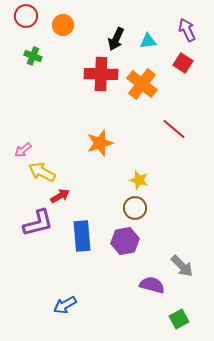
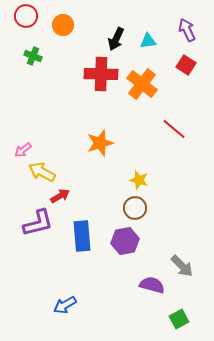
red square: moved 3 px right, 2 px down
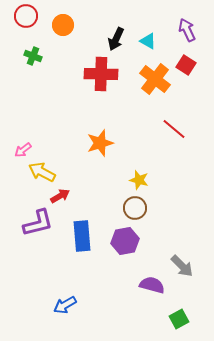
cyan triangle: rotated 36 degrees clockwise
orange cross: moved 13 px right, 5 px up
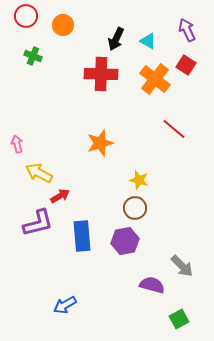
pink arrow: moved 6 px left, 6 px up; rotated 114 degrees clockwise
yellow arrow: moved 3 px left, 1 px down
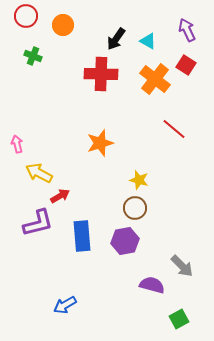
black arrow: rotated 10 degrees clockwise
